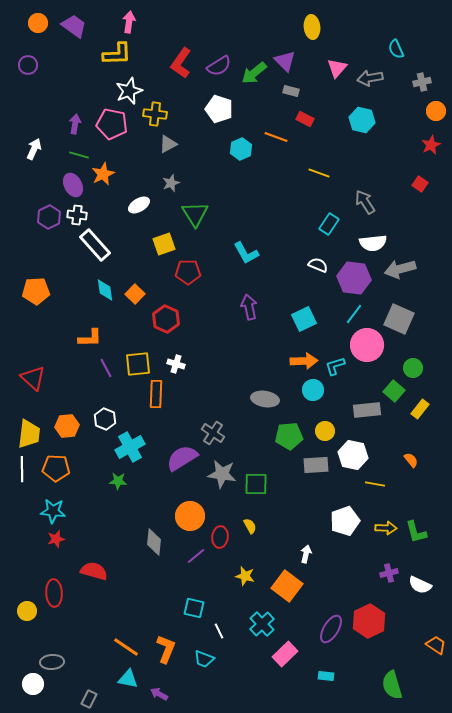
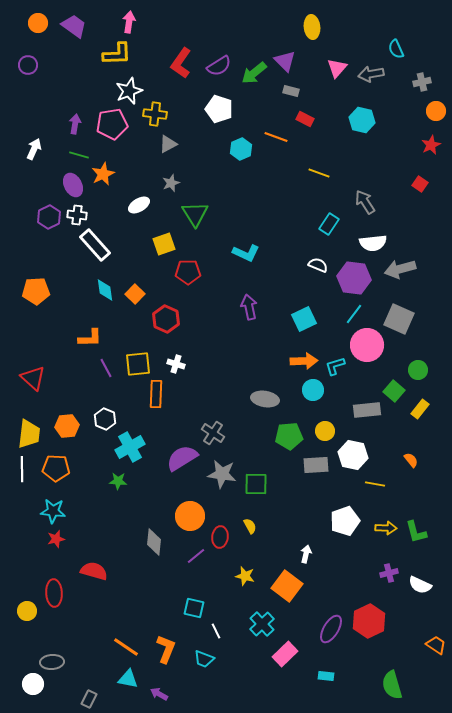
gray arrow at (370, 78): moved 1 px right, 4 px up
pink pentagon at (112, 124): rotated 20 degrees counterclockwise
cyan L-shape at (246, 253): rotated 36 degrees counterclockwise
green circle at (413, 368): moved 5 px right, 2 px down
white line at (219, 631): moved 3 px left
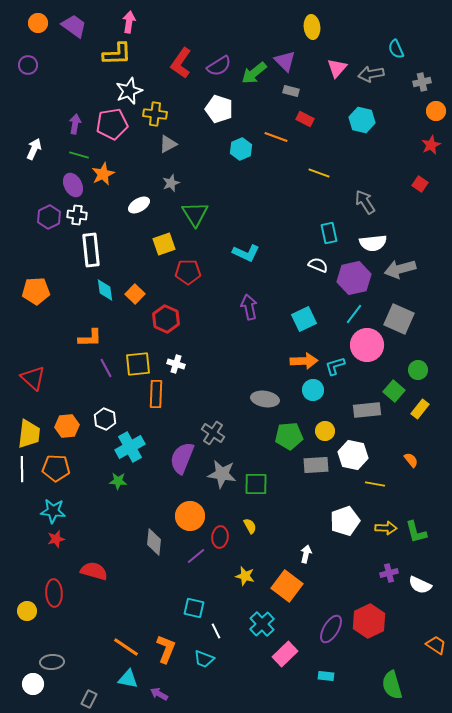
cyan rectangle at (329, 224): moved 9 px down; rotated 45 degrees counterclockwise
white rectangle at (95, 245): moved 4 px left, 5 px down; rotated 36 degrees clockwise
purple hexagon at (354, 278): rotated 20 degrees counterclockwise
purple semicircle at (182, 458): rotated 36 degrees counterclockwise
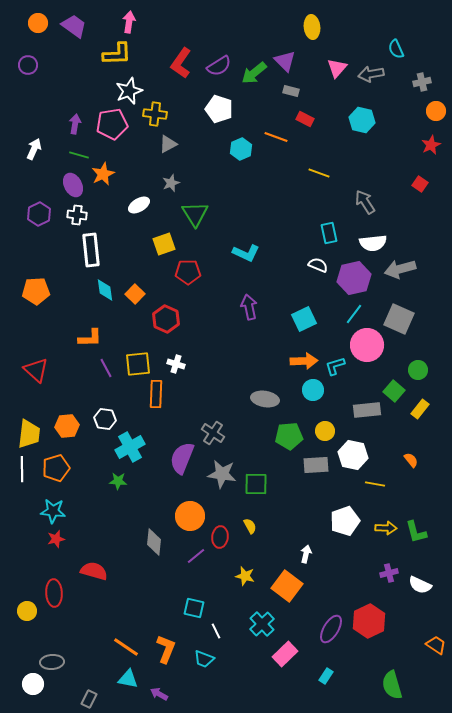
purple hexagon at (49, 217): moved 10 px left, 3 px up
red triangle at (33, 378): moved 3 px right, 8 px up
white hexagon at (105, 419): rotated 15 degrees counterclockwise
orange pentagon at (56, 468): rotated 20 degrees counterclockwise
cyan rectangle at (326, 676): rotated 63 degrees counterclockwise
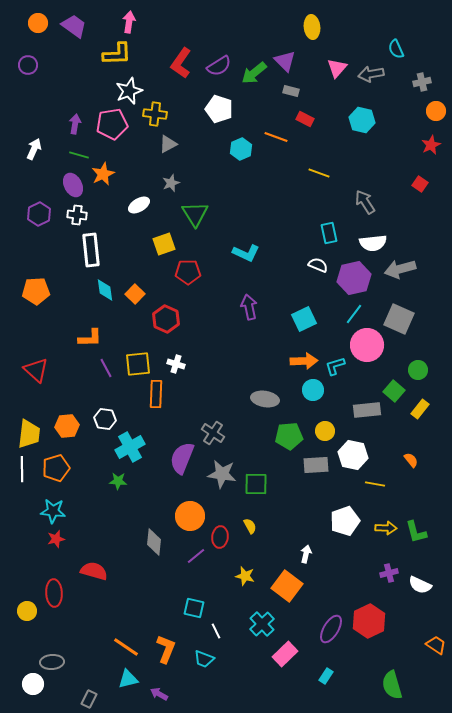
cyan triangle at (128, 679): rotated 25 degrees counterclockwise
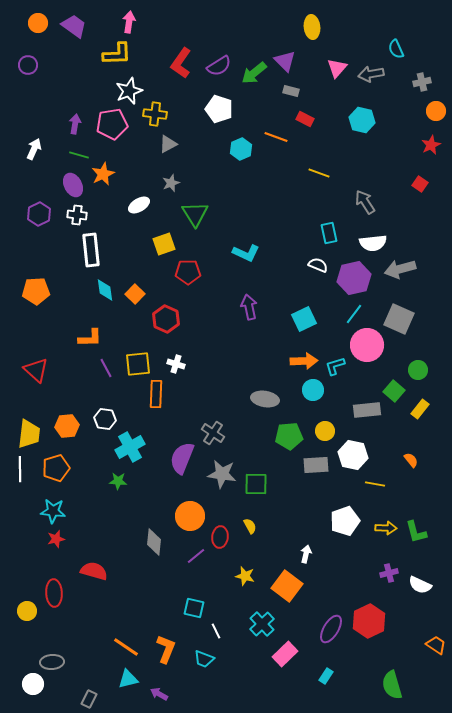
white line at (22, 469): moved 2 px left
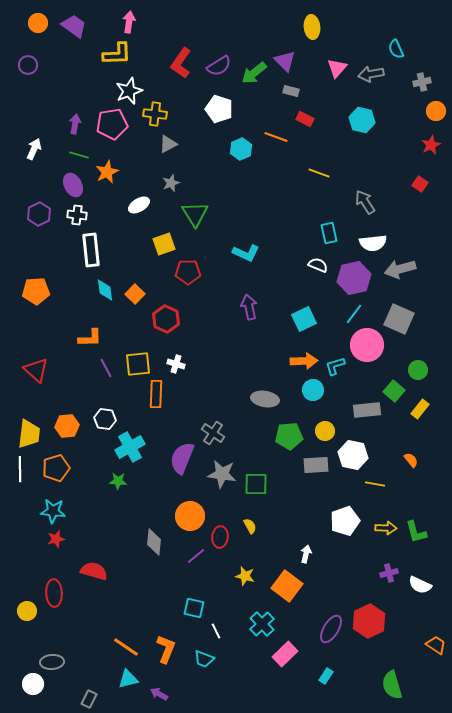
orange star at (103, 174): moved 4 px right, 2 px up
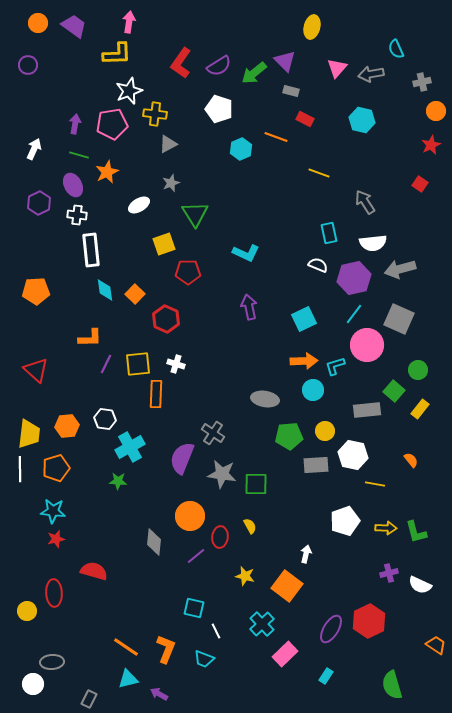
yellow ellipse at (312, 27): rotated 20 degrees clockwise
purple hexagon at (39, 214): moved 11 px up
purple line at (106, 368): moved 4 px up; rotated 54 degrees clockwise
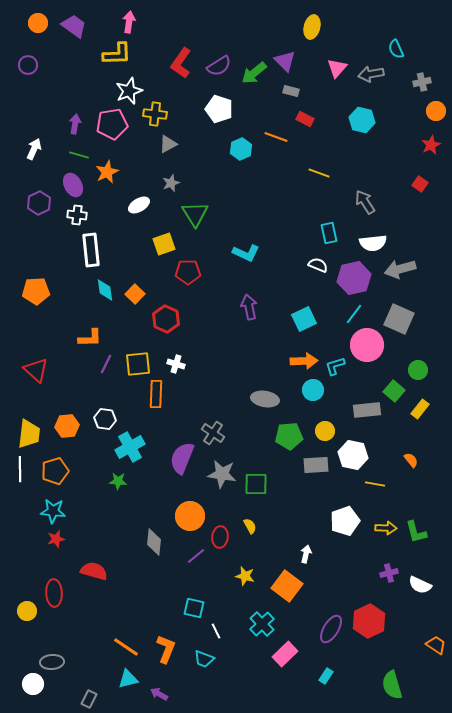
orange pentagon at (56, 468): moved 1 px left, 3 px down
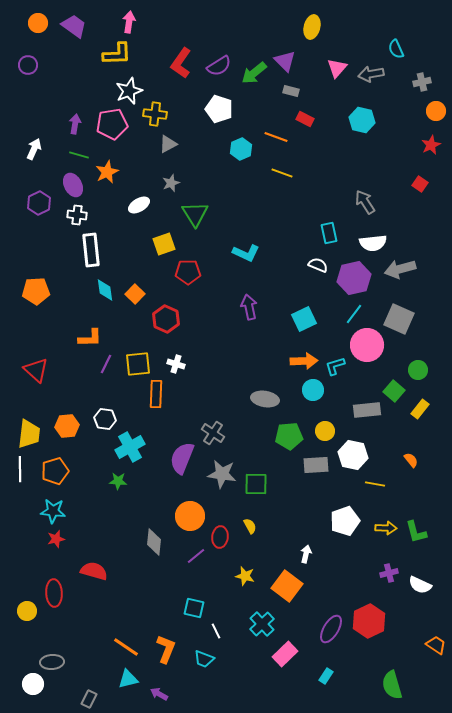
yellow line at (319, 173): moved 37 px left
